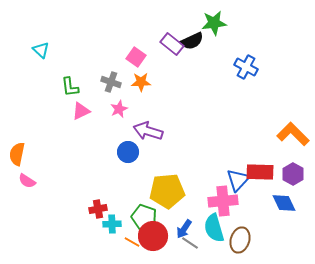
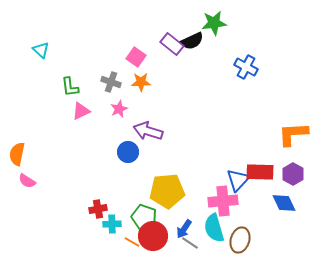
orange L-shape: rotated 48 degrees counterclockwise
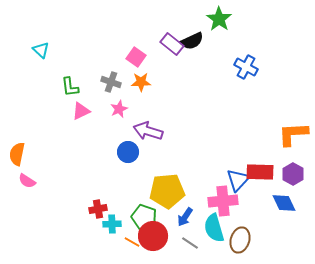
green star: moved 5 px right, 4 px up; rotated 30 degrees counterclockwise
blue arrow: moved 1 px right, 12 px up
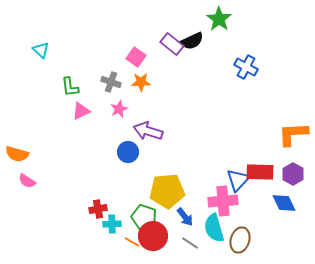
orange semicircle: rotated 85 degrees counterclockwise
blue arrow: rotated 72 degrees counterclockwise
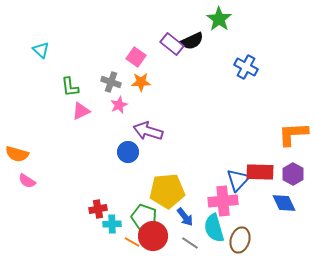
pink star: moved 4 px up
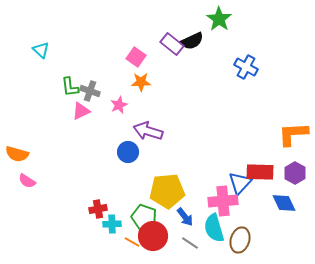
gray cross: moved 21 px left, 9 px down
purple hexagon: moved 2 px right, 1 px up
blue triangle: moved 2 px right, 3 px down
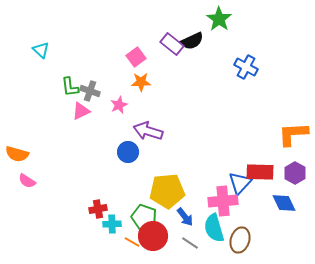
pink square: rotated 18 degrees clockwise
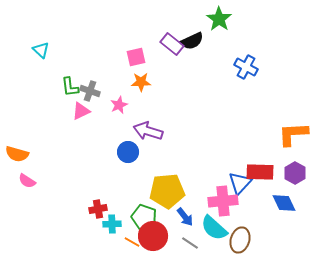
pink square: rotated 24 degrees clockwise
cyan semicircle: rotated 32 degrees counterclockwise
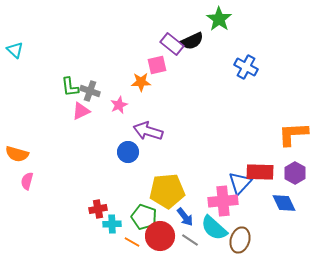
cyan triangle: moved 26 px left
pink square: moved 21 px right, 8 px down
pink semicircle: rotated 72 degrees clockwise
red circle: moved 7 px right
gray line: moved 3 px up
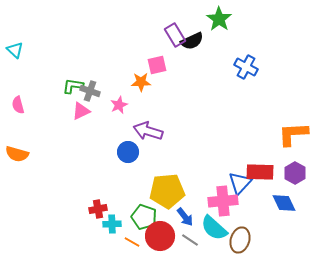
purple rectangle: moved 3 px right, 9 px up; rotated 20 degrees clockwise
green L-shape: moved 3 px right, 1 px up; rotated 105 degrees clockwise
pink semicircle: moved 9 px left, 76 px up; rotated 30 degrees counterclockwise
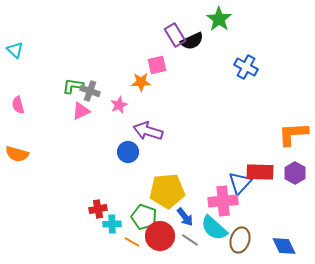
blue diamond: moved 43 px down
